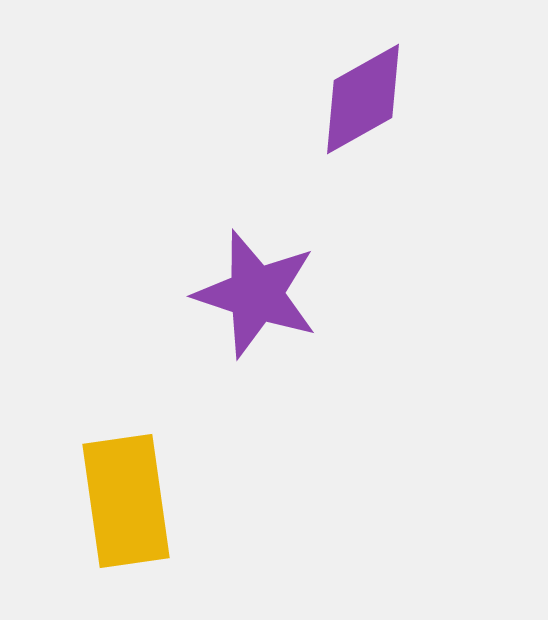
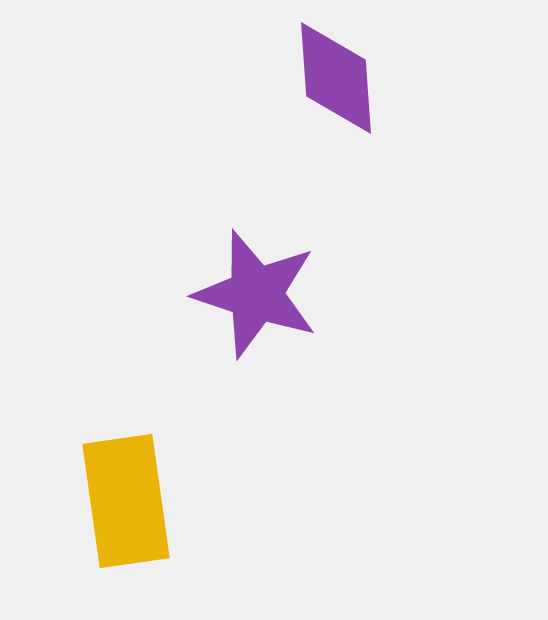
purple diamond: moved 27 px left, 21 px up; rotated 65 degrees counterclockwise
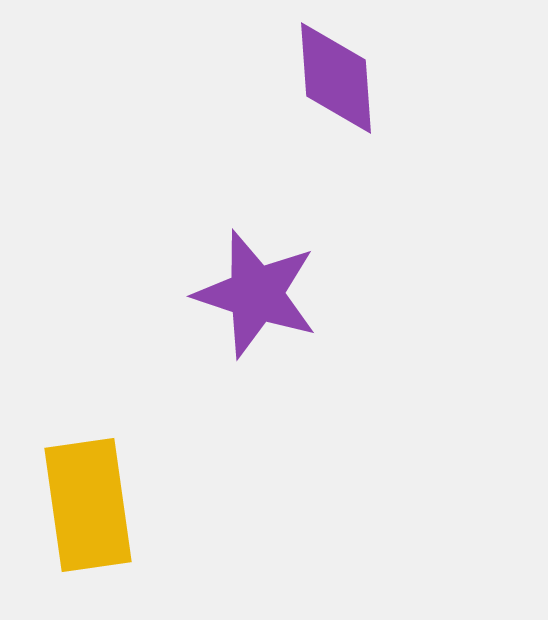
yellow rectangle: moved 38 px left, 4 px down
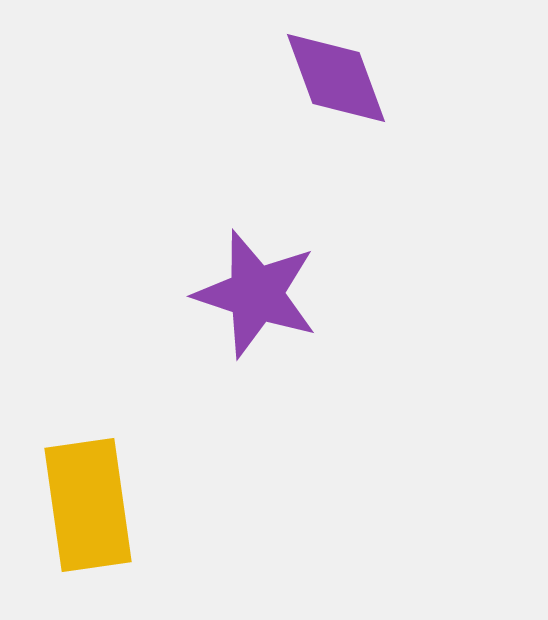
purple diamond: rotated 16 degrees counterclockwise
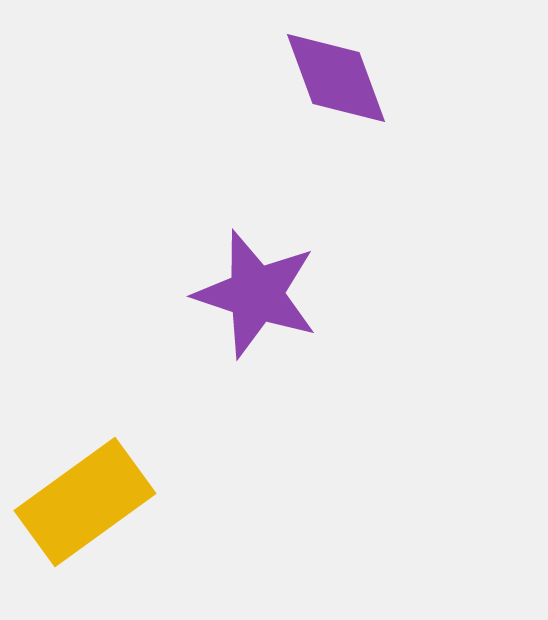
yellow rectangle: moved 3 px left, 3 px up; rotated 62 degrees clockwise
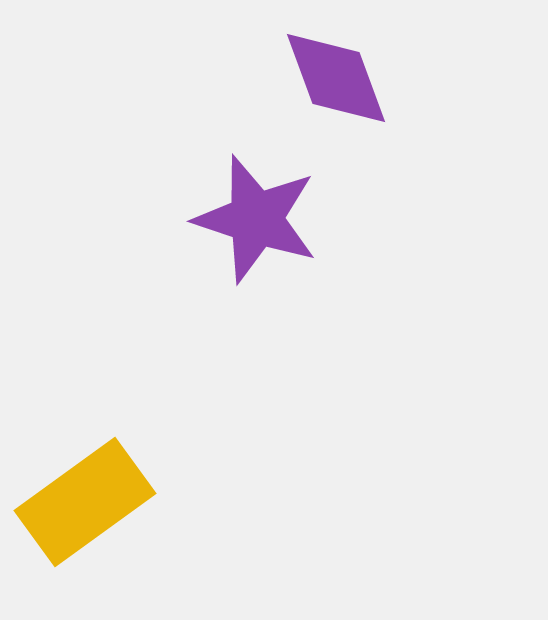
purple star: moved 75 px up
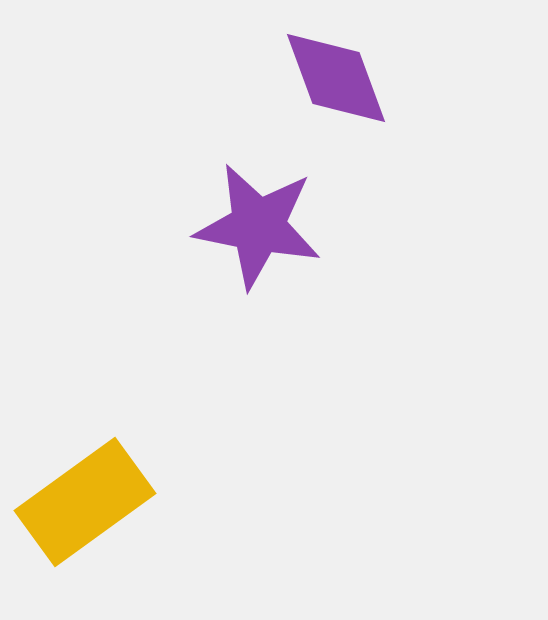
purple star: moved 2 px right, 7 px down; rotated 7 degrees counterclockwise
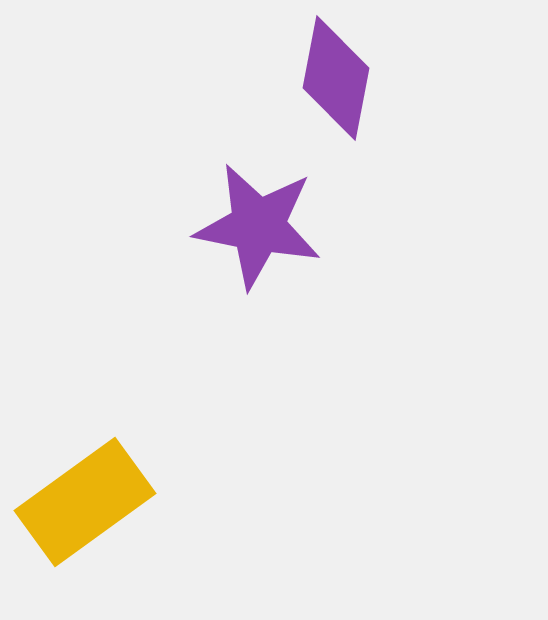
purple diamond: rotated 31 degrees clockwise
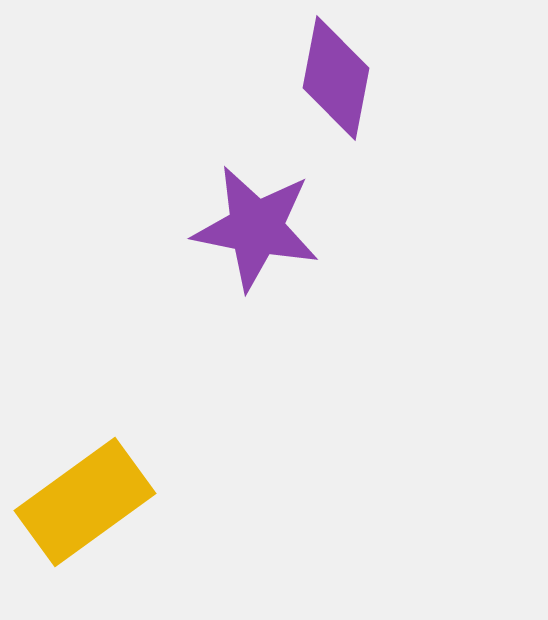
purple star: moved 2 px left, 2 px down
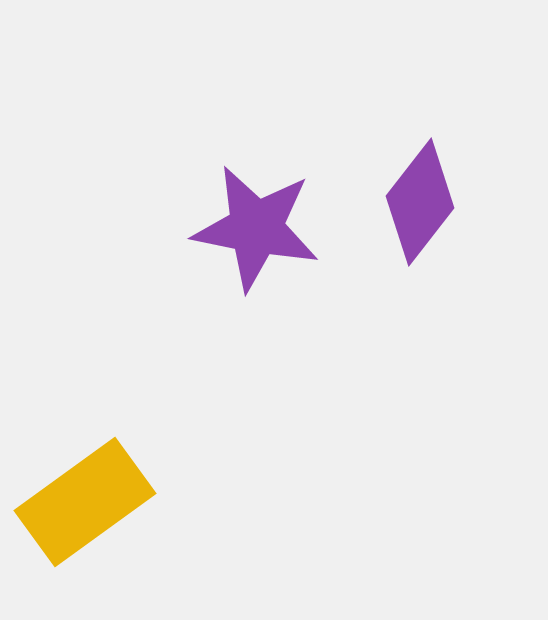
purple diamond: moved 84 px right, 124 px down; rotated 27 degrees clockwise
